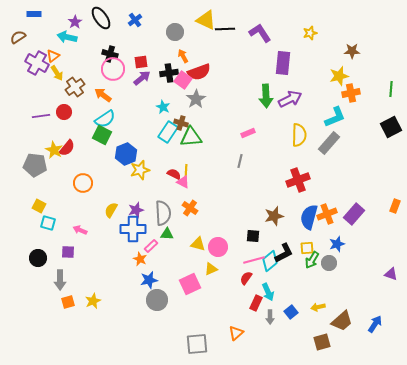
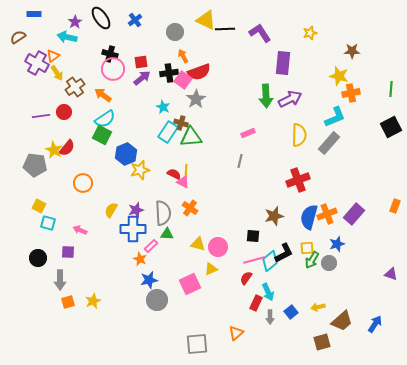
yellow star at (339, 76): rotated 30 degrees clockwise
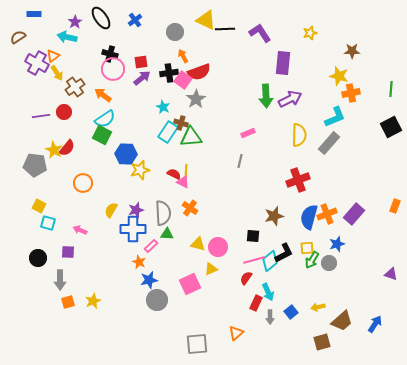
blue hexagon at (126, 154): rotated 25 degrees clockwise
orange star at (140, 259): moved 1 px left, 3 px down
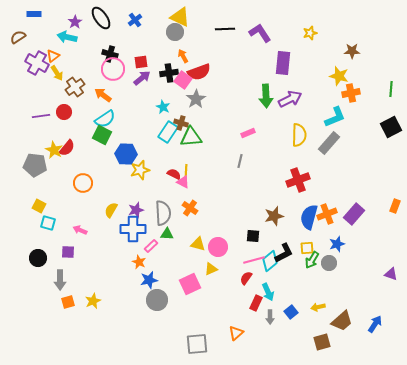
yellow triangle at (206, 20): moved 26 px left, 3 px up
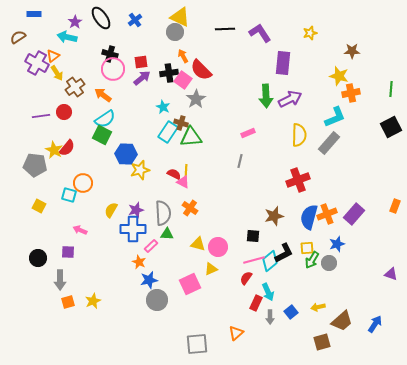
red semicircle at (199, 72): moved 2 px right, 2 px up; rotated 65 degrees clockwise
cyan square at (48, 223): moved 21 px right, 28 px up
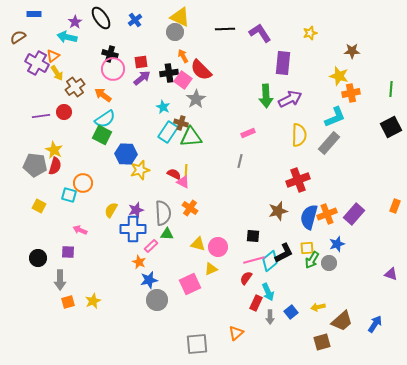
red semicircle at (67, 148): moved 12 px left, 18 px down; rotated 24 degrees counterclockwise
brown star at (274, 216): moved 4 px right, 5 px up
